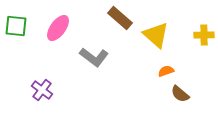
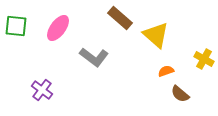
yellow cross: moved 24 px down; rotated 30 degrees clockwise
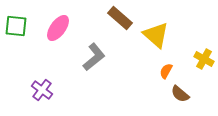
gray L-shape: rotated 76 degrees counterclockwise
orange semicircle: rotated 42 degrees counterclockwise
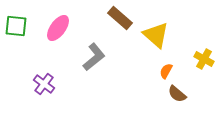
purple cross: moved 2 px right, 6 px up
brown semicircle: moved 3 px left
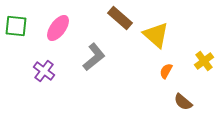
yellow cross: moved 2 px down; rotated 24 degrees clockwise
purple cross: moved 13 px up
brown semicircle: moved 6 px right, 8 px down
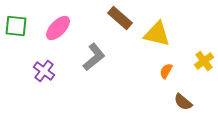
pink ellipse: rotated 8 degrees clockwise
yellow triangle: moved 1 px right, 1 px up; rotated 28 degrees counterclockwise
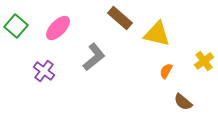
green square: rotated 35 degrees clockwise
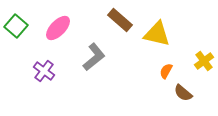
brown rectangle: moved 2 px down
brown semicircle: moved 9 px up
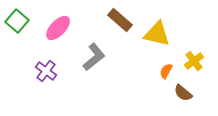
green square: moved 1 px right, 5 px up
yellow cross: moved 10 px left
purple cross: moved 2 px right
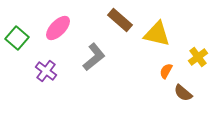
green square: moved 17 px down
yellow cross: moved 4 px right, 4 px up
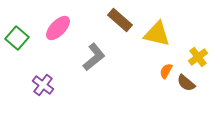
purple cross: moved 3 px left, 14 px down
brown semicircle: moved 3 px right, 10 px up
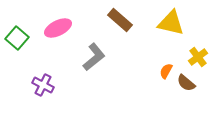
pink ellipse: rotated 20 degrees clockwise
yellow triangle: moved 14 px right, 11 px up
purple cross: rotated 10 degrees counterclockwise
